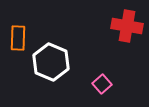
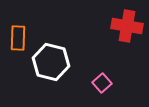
white hexagon: rotated 9 degrees counterclockwise
pink square: moved 1 px up
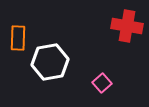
white hexagon: moved 1 px left; rotated 24 degrees counterclockwise
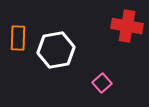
white hexagon: moved 6 px right, 12 px up
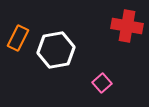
orange rectangle: rotated 25 degrees clockwise
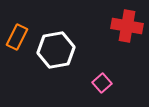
orange rectangle: moved 1 px left, 1 px up
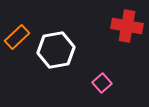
orange rectangle: rotated 20 degrees clockwise
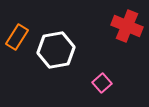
red cross: rotated 12 degrees clockwise
orange rectangle: rotated 15 degrees counterclockwise
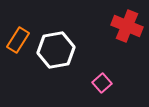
orange rectangle: moved 1 px right, 3 px down
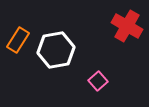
red cross: rotated 8 degrees clockwise
pink square: moved 4 px left, 2 px up
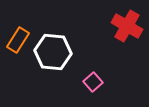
white hexagon: moved 3 px left, 2 px down; rotated 15 degrees clockwise
pink square: moved 5 px left, 1 px down
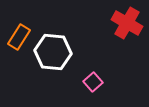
red cross: moved 3 px up
orange rectangle: moved 1 px right, 3 px up
